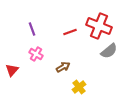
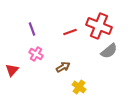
yellow cross: rotated 16 degrees counterclockwise
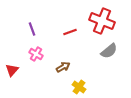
red cross: moved 3 px right, 5 px up
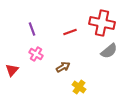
red cross: moved 2 px down; rotated 10 degrees counterclockwise
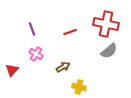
red cross: moved 4 px right, 1 px down
yellow cross: rotated 24 degrees counterclockwise
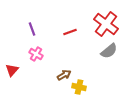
red cross: rotated 25 degrees clockwise
brown arrow: moved 1 px right, 8 px down
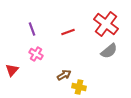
red line: moved 2 px left
